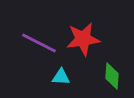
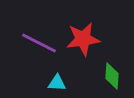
cyan triangle: moved 4 px left, 6 px down
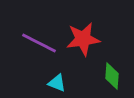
cyan triangle: rotated 18 degrees clockwise
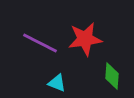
red star: moved 2 px right
purple line: moved 1 px right
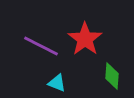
red star: rotated 28 degrees counterclockwise
purple line: moved 1 px right, 3 px down
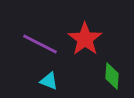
purple line: moved 1 px left, 2 px up
cyan triangle: moved 8 px left, 2 px up
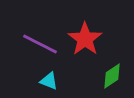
green diamond: rotated 52 degrees clockwise
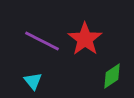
purple line: moved 2 px right, 3 px up
cyan triangle: moved 16 px left; rotated 30 degrees clockwise
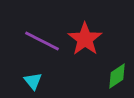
green diamond: moved 5 px right
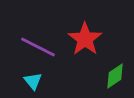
purple line: moved 4 px left, 6 px down
green diamond: moved 2 px left
